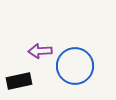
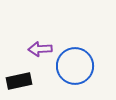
purple arrow: moved 2 px up
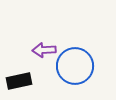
purple arrow: moved 4 px right, 1 px down
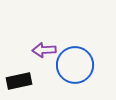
blue circle: moved 1 px up
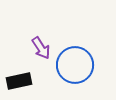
purple arrow: moved 3 px left, 2 px up; rotated 120 degrees counterclockwise
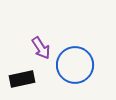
black rectangle: moved 3 px right, 2 px up
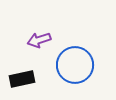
purple arrow: moved 2 px left, 8 px up; rotated 105 degrees clockwise
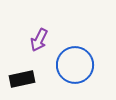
purple arrow: rotated 45 degrees counterclockwise
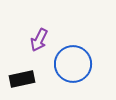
blue circle: moved 2 px left, 1 px up
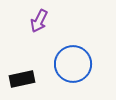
purple arrow: moved 19 px up
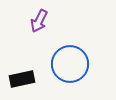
blue circle: moved 3 px left
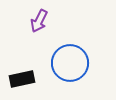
blue circle: moved 1 px up
